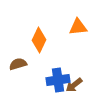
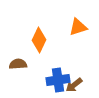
orange triangle: rotated 12 degrees counterclockwise
brown semicircle: rotated 12 degrees clockwise
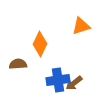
orange triangle: moved 3 px right, 1 px up
orange diamond: moved 1 px right, 4 px down
brown arrow: moved 2 px up
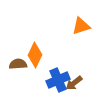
orange diamond: moved 5 px left, 11 px down
blue cross: rotated 15 degrees counterclockwise
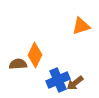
brown arrow: moved 1 px right
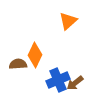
orange triangle: moved 13 px left, 5 px up; rotated 24 degrees counterclockwise
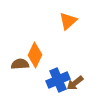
brown semicircle: moved 2 px right
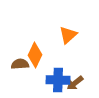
orange triangle: moved 14 px down
blue cross: rotated 25 degrees clockwise
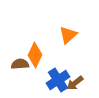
blue cross: rotated 35 degrees counterclockwise
